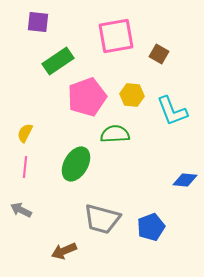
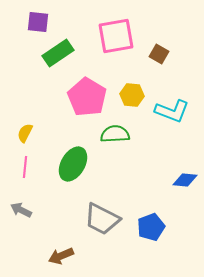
green rectangle: moved 8 px up
pink pentagon: rotated 21 degrees counterclockwise
cyan L-shape: rotated 48 degrees counterclockwise
green ellipse: moved 3 px left
gray trapezoid: rotated 12 degrees clockwise
brown arrow: moved 3 px left, 5 px down
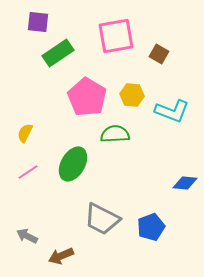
pink line: moved 3 px right, 5 px down; rotated 50 degrees clockwise
blue diamond: moved 3 px down
gray arrow: moved 6 px right, 26 px down
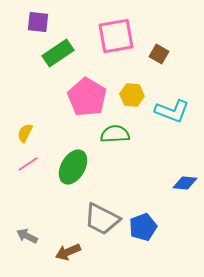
green ellipse: moved 3 px down
pink line: moved 8 px up
blue pentagon: moved 8 px left
brown arrow: moved 7 px right, 4 px up
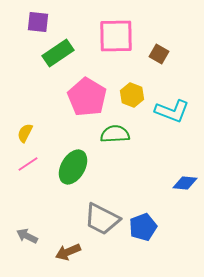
pink square: rotated 9 degrees clockwise
yellow hexagon: rotated 15 degrees clockwise
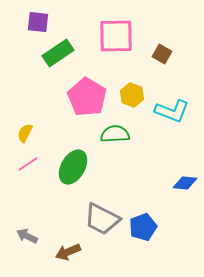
brown square: moved 3 px right
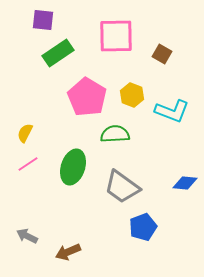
purple square: moved 5 px right, 2 px up
green ellipse: rotated 12 degrees counterclockwise
gray trapezoid: moved 20 px right, 32 px up; rotated 9 degrees clockwise
